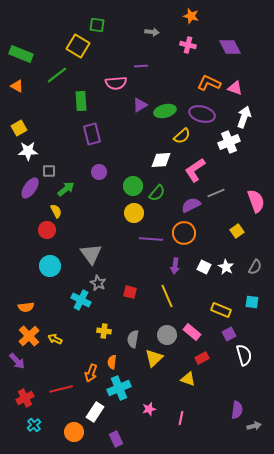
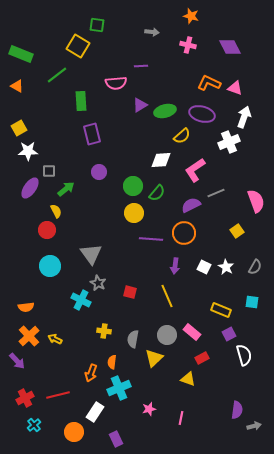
red line at (61, 389): moved 3 px left, 6 px down
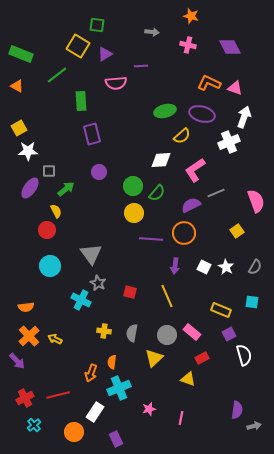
purple triangle at (140, 105): moved 35 px left, 51 px up
gray semicircle at (133, 339): moved 1 px left, 6 px up
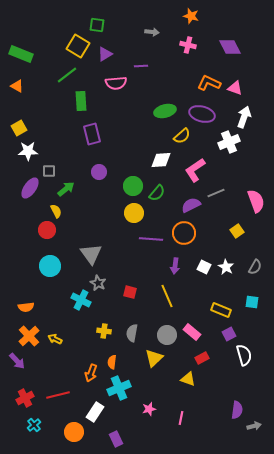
green line at (57, 75): moved 10 px right
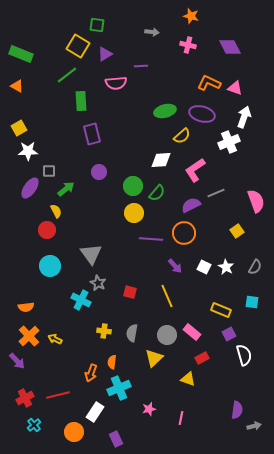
purple arrow at (175, 266): rotated 49 degrees counterclockwise
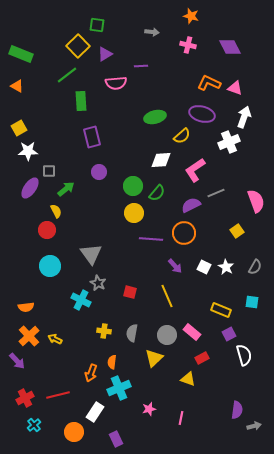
yellow square at (78, 46): rotated 15 degrees clockwise
green ellipse at (165, 111): moved 10 px left, 6 px down
purple rectangle at (92, 134): moved 3 px down
